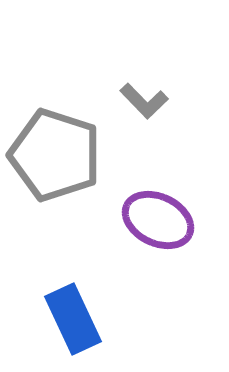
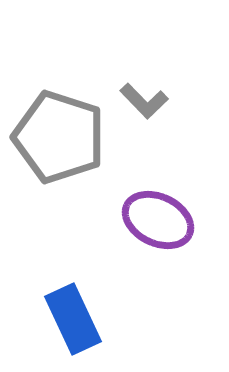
gray pentagon: moved 4 px right, 18 px up
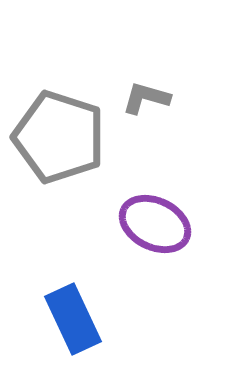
gray L-shape: moved 2 px right, 3 px up; rotated 150 degrees clockwise
purple ellipse: moved 3 px left, 4 px down
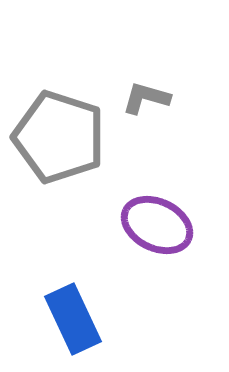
purple ellipse: moved 2 px right, 1 px down
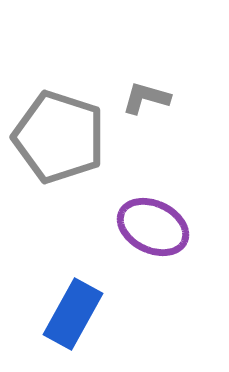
purple ellipse: moved 4 px left, 2 px down
blue rectangle: moved 5 px up; rotated 54 degrees clockwise
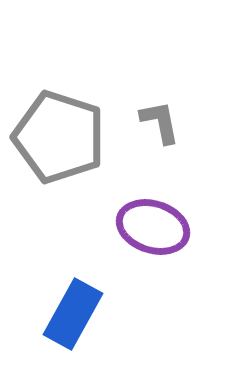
gray L-shape: moved 14 px right, 24 px down; rotated 63 degrees clockwise
purple ellipse: rotated 8 degrees counterclockwise
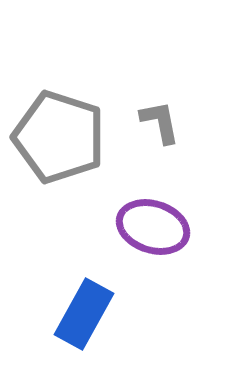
blue rectangle: moved 11 px right
